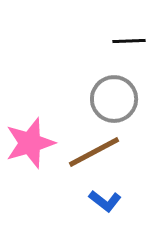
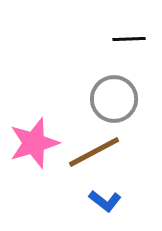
black line: moved 2 px up
pink star: moved 4 px right
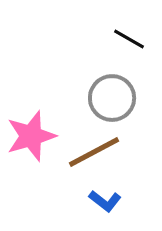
black line: rotated 32 degrees clockwise
gray circle: moved 2 px left, 1 px up
pink star: moved 3 px left, 7 px up
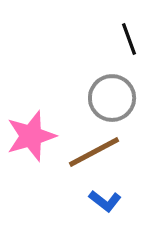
black line: rotated 40 degrees clockwise
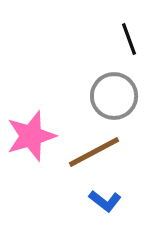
gray circle: moved 2 px right, 2 px up
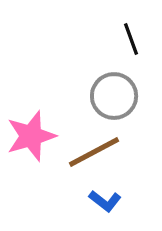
black line: moved 2 px right
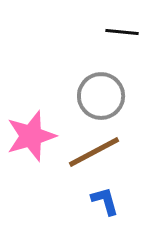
black line: moved 9 px left, 7 px up; rotated 64 degrees counterclockwise
gray circle: moved 13 px left
blue L-shape: rotated 144 degrees counterclockwise
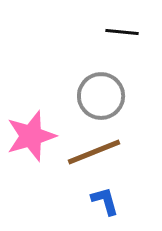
brown line: rotated 6 degrees clockwise
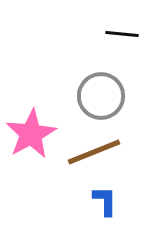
black line: moved 2 px down
pink star: moved 2 px up; rotated 12 degrees counterclockwise
blue L-shape: rotated 16 degrees clockwise
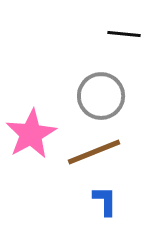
black line: moved 2 px right
